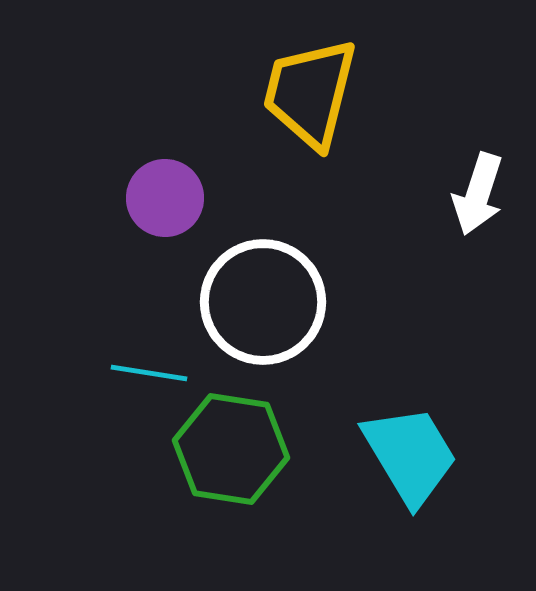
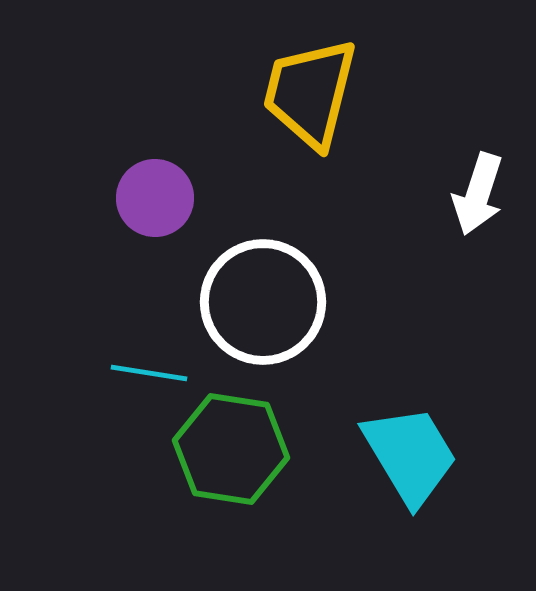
purple circle: moved 10 px left
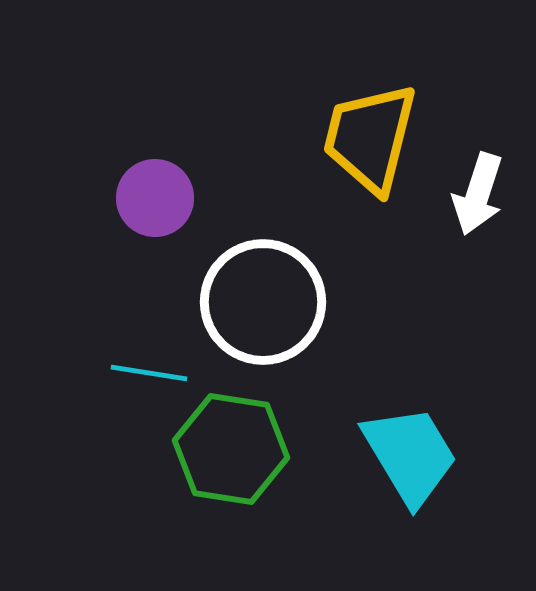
yellow trapezoid: moved 60 px right, 45 px down
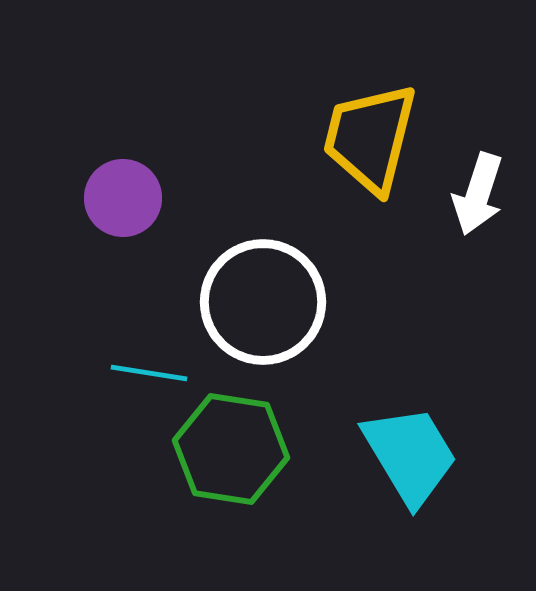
purple circle: moved 32 px left
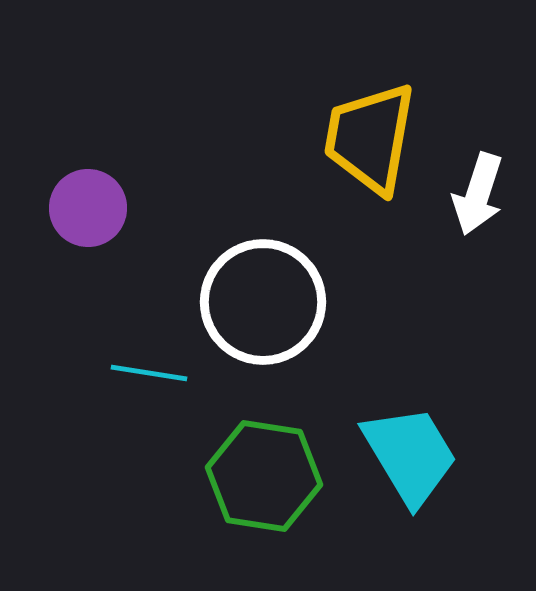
yellow trapezoid: rotated 4 degrees counterclockwise
purple circle: moved 35 px left, 10 px down
green hexagon: moved 33 px right, 27 px down
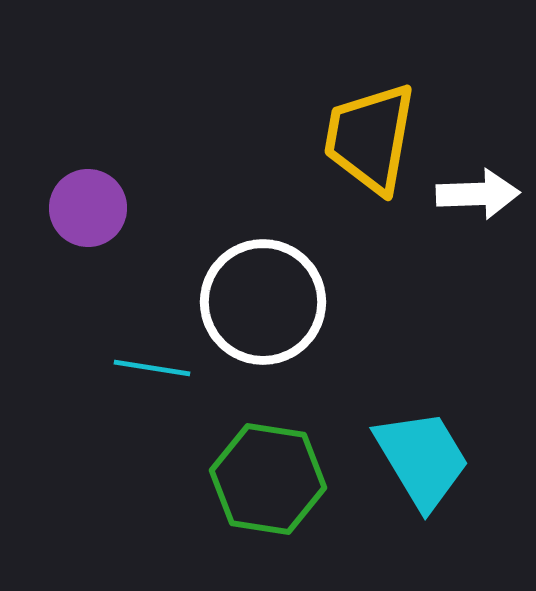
white arrow: rotated 110 degrees counterclockwise
cyan line: moved 3 px right, 5 px up
cyan trapezoid: moved 12 px right, 4 px down
green hexagon: moved 4 px right, 3 px down
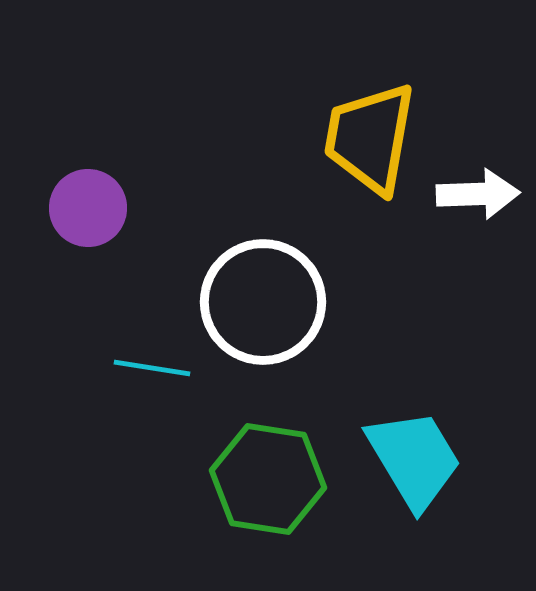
cyan trapezoid: moved 8 px left
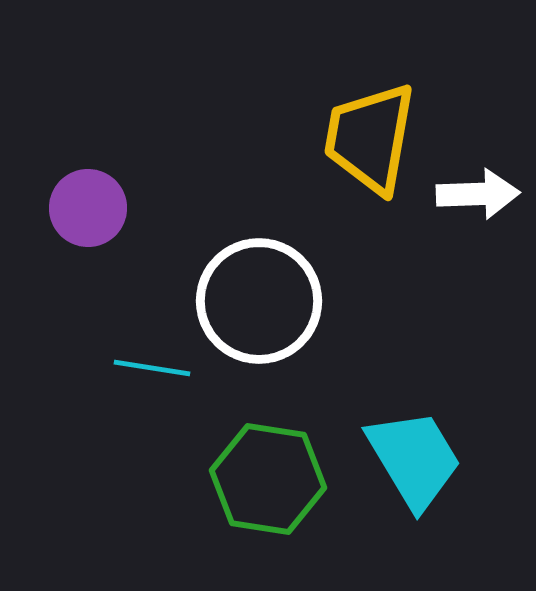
white circle: moved 4 px left, 1 px up
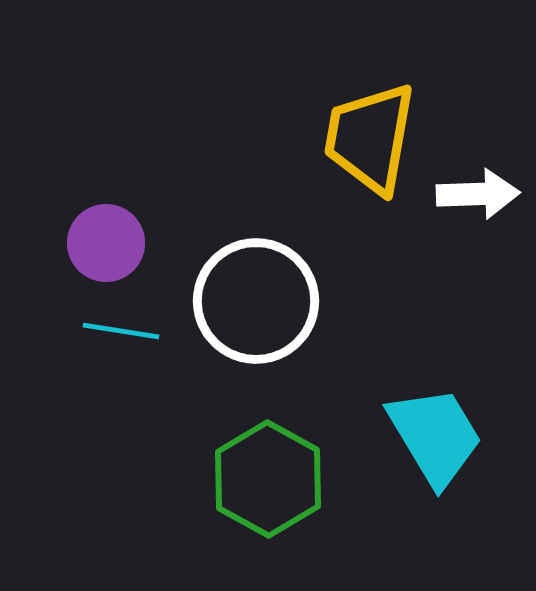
purple circle: moved 18 px right, 35 px down
white circle: moved 3 px left
cyan line: moved 31 px left, 37 px up
cyan trapezoid: moved 21 px right, 23 px up
green hexagon: rotated 20 degrees clockwise
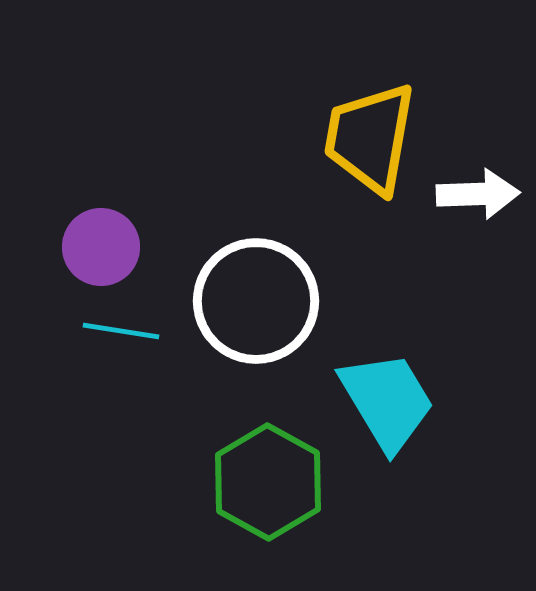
purple circle: moved 5 px left, 4 px down
cyan trapezoid: moved 48 px left, 35 px up
green hexagon: moved 3 px down
